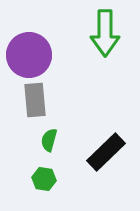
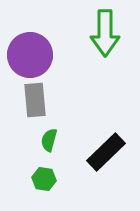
purple circle: moved 1 px right
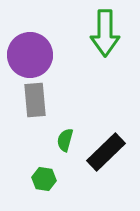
green semicircle: moved 16 px right
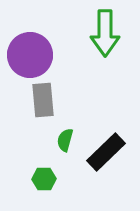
gray rectangle: moved 8 px right
green hexagon: rotated 10 degrees counterclockwise
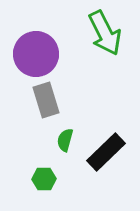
green arrow: rotated 27 degrees counterclockwise
purple circle: moved 6 px right, 1 px up
gray rectangle: moved 3 px right; rotated 12 degrees counterclockwise
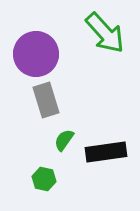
green arrow: rotated 15 degrees counterclockwise
green semicircle: moved 1 px left; rotated 20 degrees clockwise
black rectangle: rotated 36 degrees clockwise
green hexagon: rotated 15 degrees clockwise
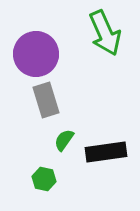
green arrow: rotated 18 degrees clockwise
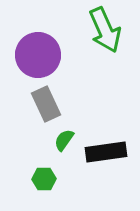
green arrow: moved 3 px up
purple circle: moved 2 px right, 1 px down
gray rectangle: moved 4 px down; rotated 8 degrees counterclockwise
green hexagon: rotated 15 degrees counterclockwise
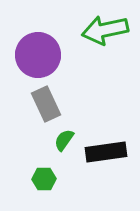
green arrow: rotated 102 degrees clockwise
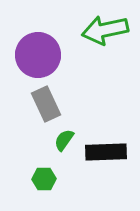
black rectangle: rotated 6 degrees clockwise
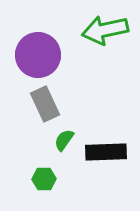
gray rectangle: moved 1 px left
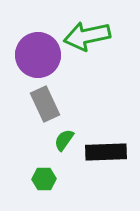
green arrow: moved 18 px left, 6 px down
